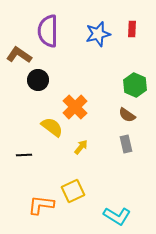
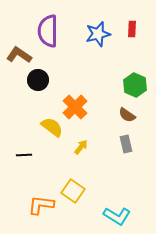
yellow square: rotated 30 degrees counterclockwise
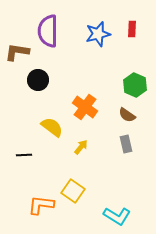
brown L-shape: moved 2 px left, 3 px up; rotated 25 degrees counterclockwise
orange cross: moved 10 px right; rotated 10 degrees counterclockwise
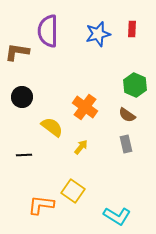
black circle: moved 16 px left, 17 px down
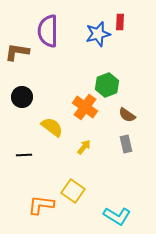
red rectangle: moved 12 px left, 7 px up
green hexagon: moved 28 px left; rotated 15 degrees clockwise
yellow arrow: moved 3 px right
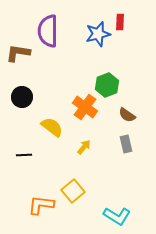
brown L-shape: moved 1 px right, 1 px down
yellow square: rotated 15 degrees clockwise
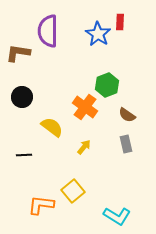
blue star: rotated 25 degrees counterclockwise
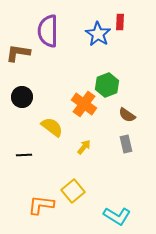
orange cross: moved 1 px left, 3 px up
